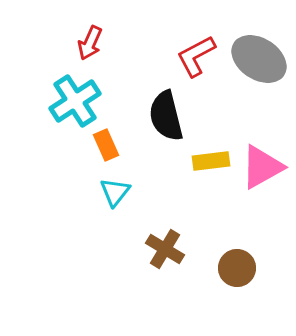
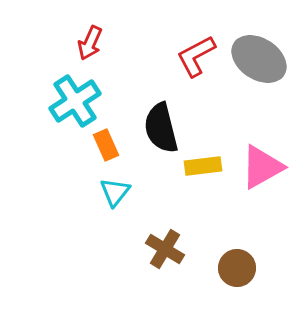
black semicircle: moved 5 px left, 12 px down
yellow rectangle: moved 8 px left, 5 px down
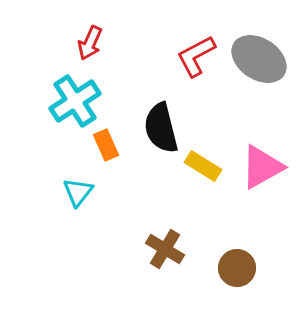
yellow rectangle: rotated 39 degrees clockwise
cyan triangle: moved 37 px left
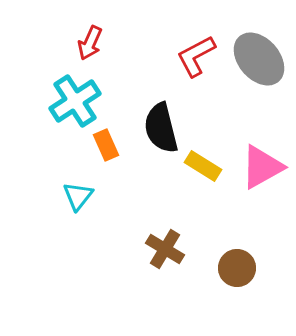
gray ellipse: rotated 16 degrees clockwise
cyan triangle: moved 4 px down
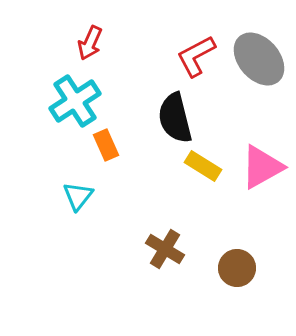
black semicircle: moved 14 px right, 10 px up
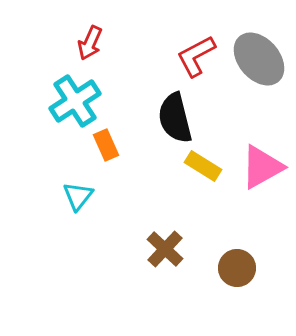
brown cross: rotated 12 degrees clockwise
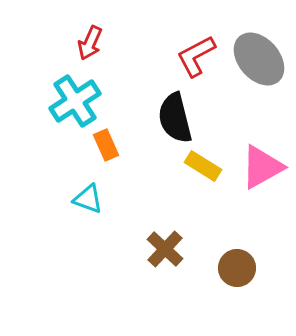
cyan triangle: moved 10 px right, 3 px down; rotated 48 degrees counterclockwise
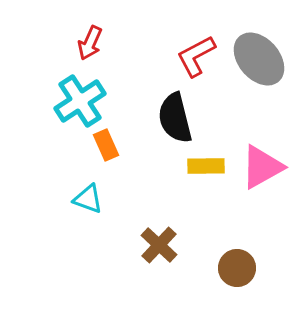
cyan cross: moved 5 px right
yellow rectangle: moved 3 px right; rotated 33 degrees counterclockwise
brown cross: moved 6 px left, 4 px up
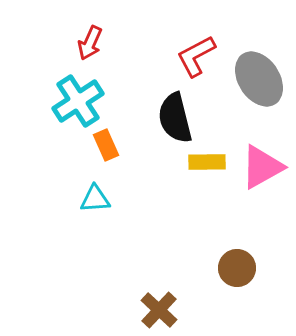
gray ellipse: moved 20 px down; rotated 8 degrees clockwise
cyan cross: moved 2 px left
yellow rectangle: moved 1 px right, 4 px up
cyan triangle: moved 7 px right; rotated 24 degrees counterclockwise
brown cross: moved 65 px down
